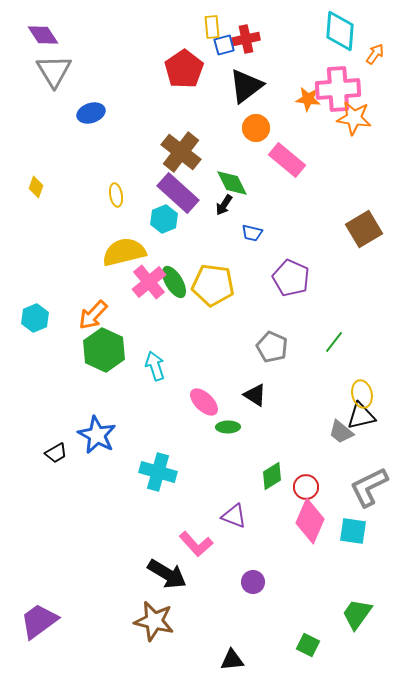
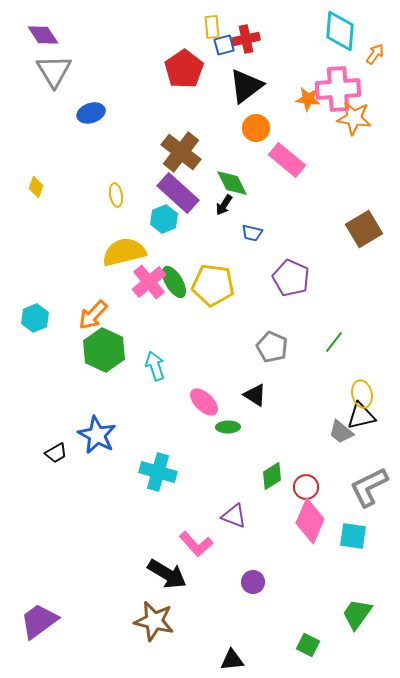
cyan square at (353, 531): moved 5 px down
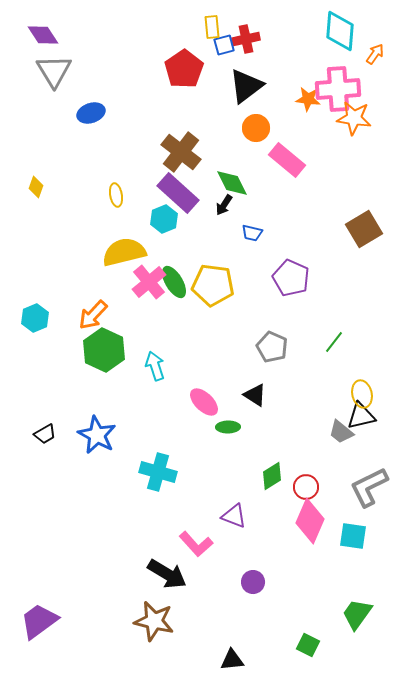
black trapezoid at (56, 453): moved 11 px left, 19 px up
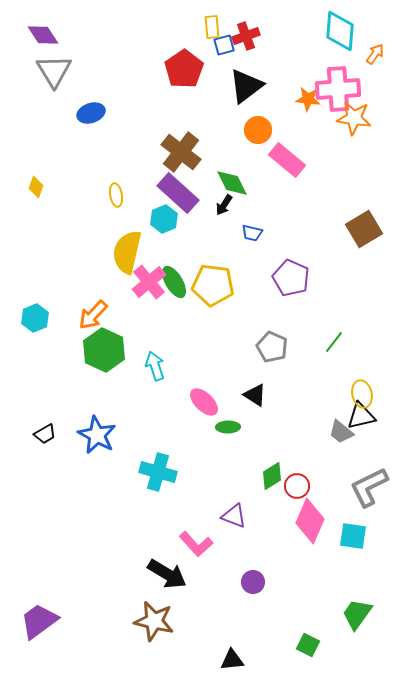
red cross at (246, 39): moved 3 px up; rotated 8 degrees counterclockwise
orange circle at (256, 128): moved 2 px right, 2 px down
yellow semicircle at (124, 252): moved 3 px right; rotated 63 degrees counterclockwise
red circle at (306, 487): moved 9 px left, 1 px up
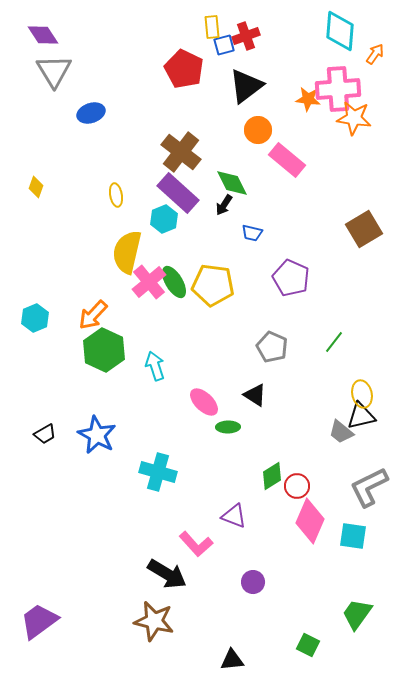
red pentagon at (184, 69): rotated 12 degrees counterclockwise
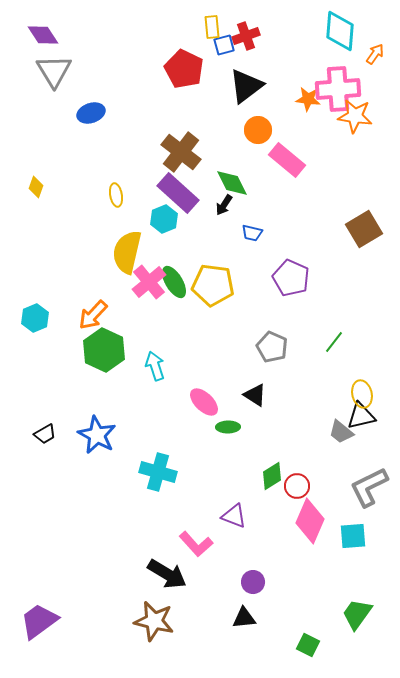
orange star at (354, 118): moved 1 px right, 2 px up
cyan square at (353, 536): rotated 12 degrees counterclockwise
black triangle at (232, 660): moved 12 px right, 42 px up
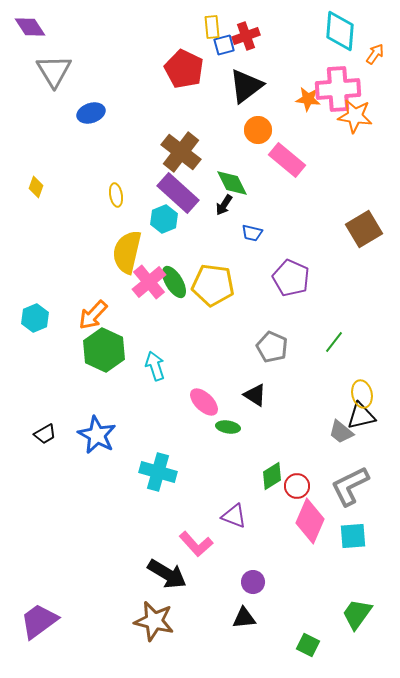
purple diamond at (43, 35): moved 13 px left, 8 px up
green ellipse at (228, 427): rotated 10 degrees clockwise
gray L-shape at (369, 487): moved 19 px left, 1 px up
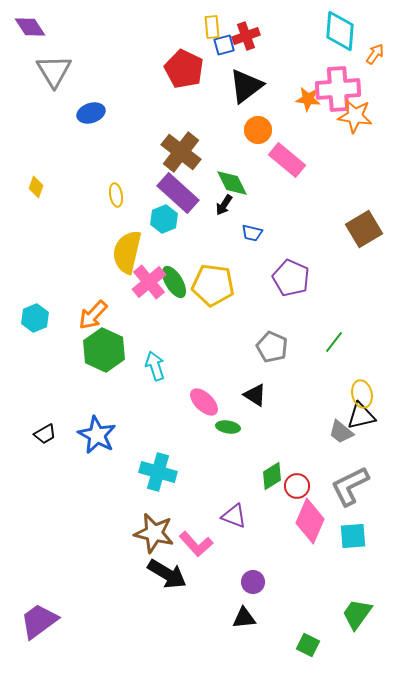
brown star at (154, 621): moved 88 px up
